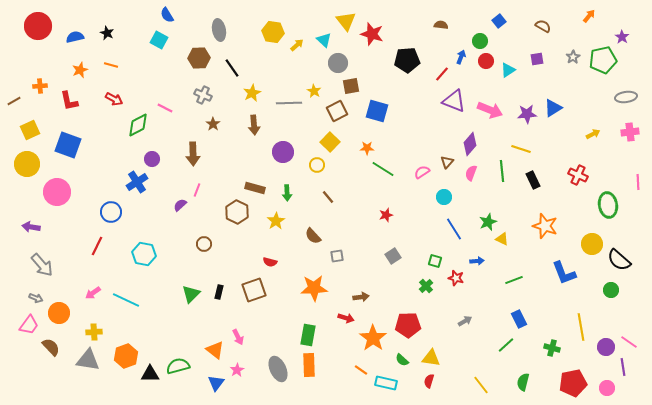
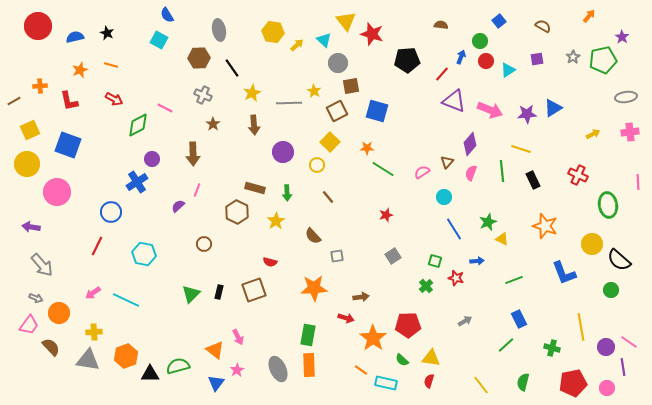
purple semicircle at (180, 205): moved 2 px left, 1 px down
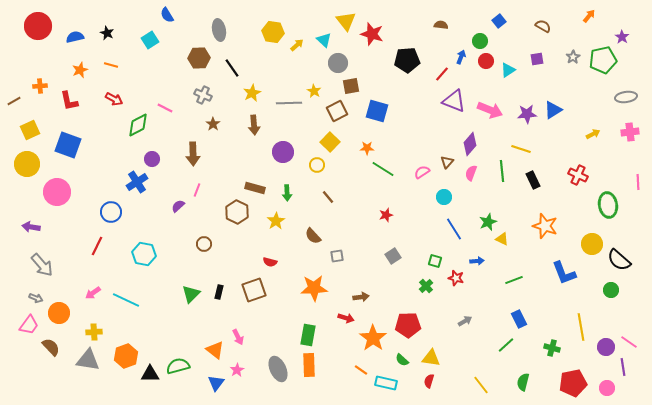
cyan square at (159, 40): moved 9 px left; rotated 30 degrees clockwise
blue triangle at (553, 108): moved 2 px down
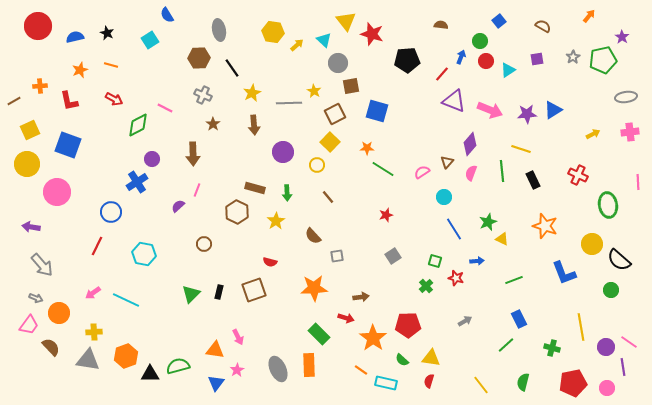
brown square at (337, 111): moved 2 px left, 3 px down
green rectangle at (308, 335): moved 11 px right, 1 px up; rotated 55 degrees counterclockwise
orange triangle at (215, 350): rotated 30 degrees counterclockwise
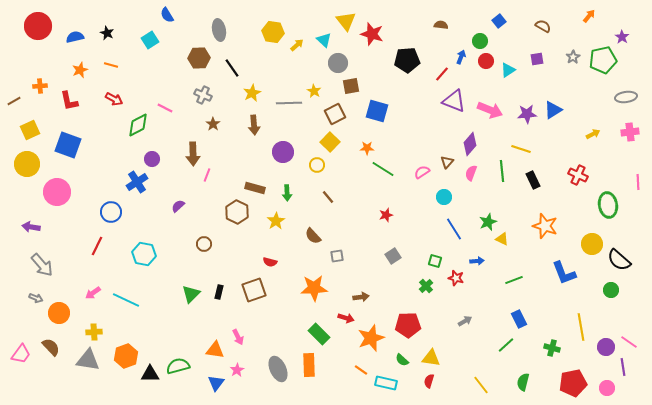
pink line at (197, 190): moved 10 px right, 15 px up
pink trapezoid at (29, 325): moved 8 px left, 29 px down
orange star at (373, 338): moved 2 px left; rotated 16 degrees clockwise
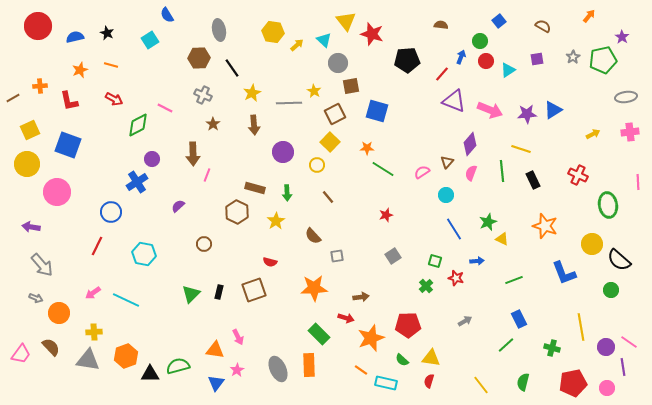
brown line at (14, 101): moved 1 px left, 3 px up
cyan circle at (444, 197): moved 2 px right, 2 px up
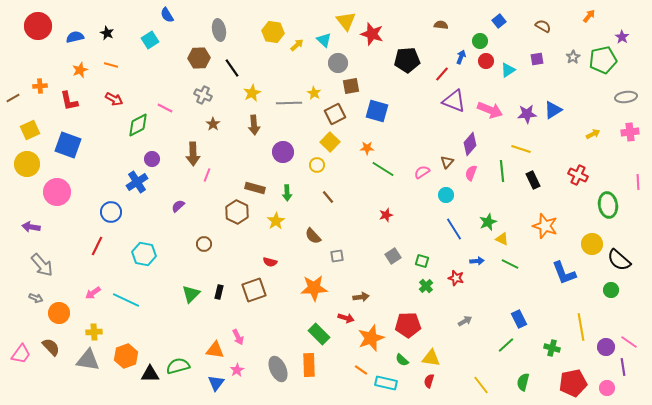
yellow star at (314, 91): moved 2 px down
green square at (435, 261): moved 13 px left
green line at (514, 280): moved 4 px left, 16 px up; rotated 48 degrees clockwise
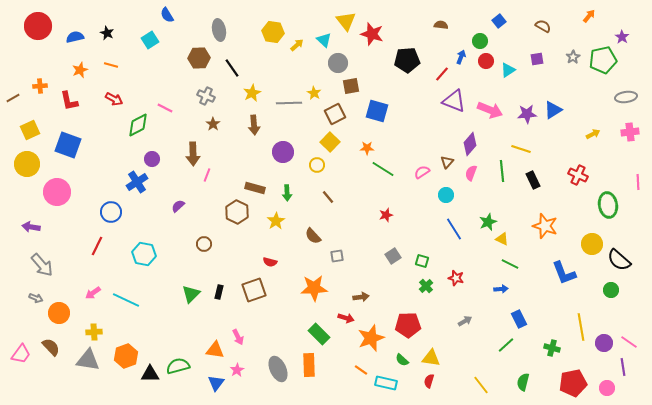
gray cross at (203, 95): moved 3 px right, 1 px down
blue arrow at (477, 261): moved 24 px right, 28 px down
purple circle at (606, 347): moved 2 px left, 4 px up
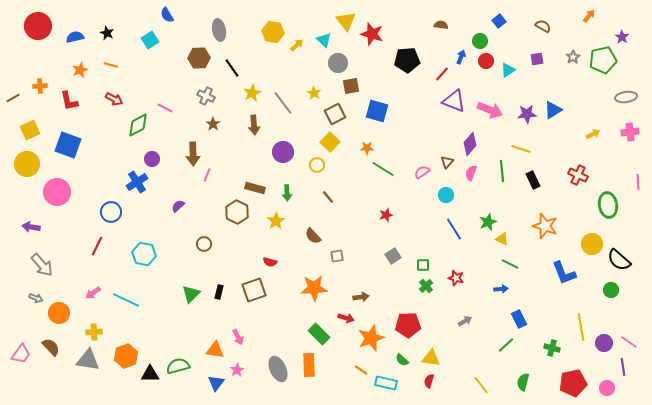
gray line at (289, 103): moved 6 px left; rotated 55 degrees clockwise
green square at (422, 261): moved 1 px right, 4 px down; rotated 16 degrees counterclockwise
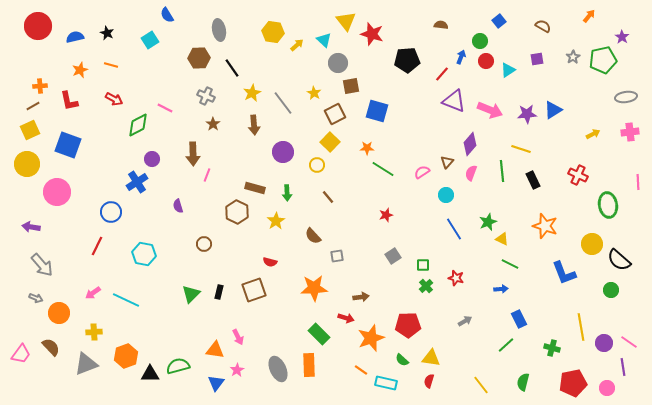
brown line at (13, 98): moved 20 px right, 8 px down
purple semicircle at (178, 206): rotated 64 degrees counterclockwise
gray triangle at (88, 360): moved 2 px left, 4 px down; rotated 30 degrees counterclockwise
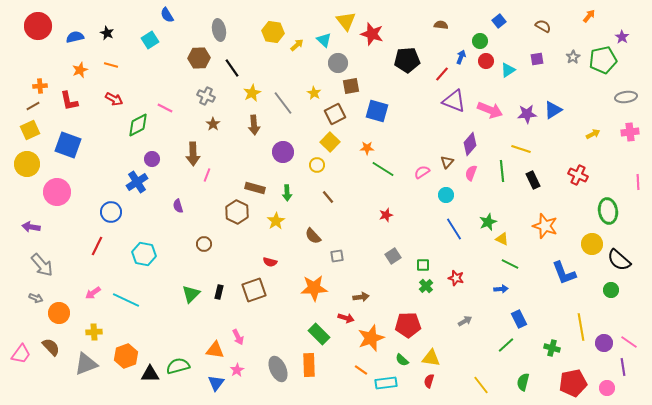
green ellipse at (608, 205): moved 6 px down
cyan rectangle at (386, 383): rotated 20 degrees counterclockwise
